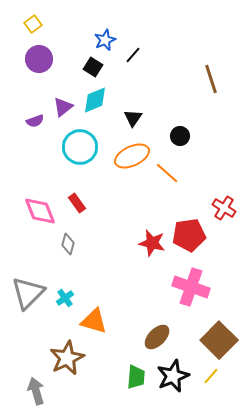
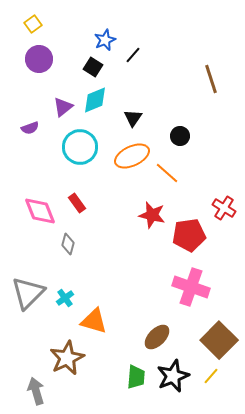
purple semicircle: moved 5 px left, 7 px down
red star: moved 28 px up
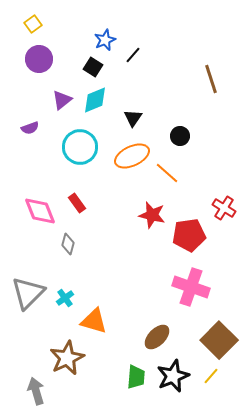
purple triangle: moved 1 px left, 7 px up
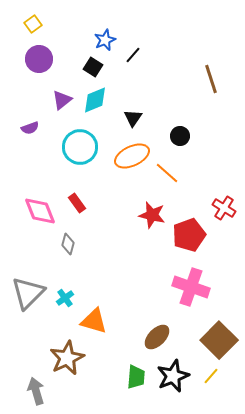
red pentagon: rotated 12 degrees counterclockwise
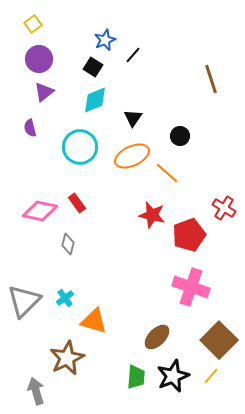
purple triangle: moved 18 px left, 8 px up
purple semicircle: rotated 96 degrees clockwise
pink diamond: rotated 56 degrees counterclockwise
gray triangle: moved 4 px left, 8 px down
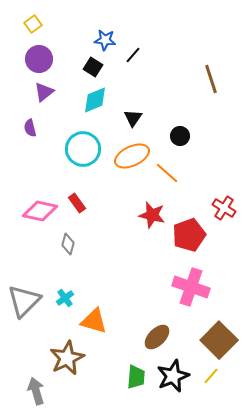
blue star: rotated 30 degrees clockwise
cyan circle: moved 3 px right, 2 px down
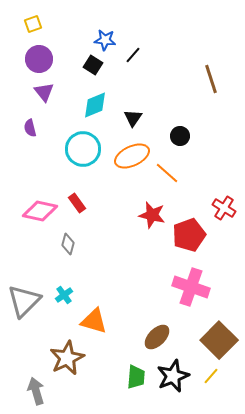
yellow square: rotated 18 degrees clockwise
black square: moved 2 px up
purple triangle: rotated 30 degrees counterclockwise
cyan diamond: moved 5 px down
cyan cross: moved 1 px left, 3 px up
